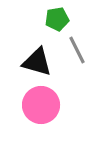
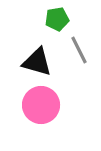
gray line: moved 2 px right
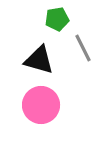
gray line: moved 4 px right, 2 px up
black triangle: moved 2 px right, 2 px up
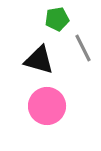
pink circle: moved 6 px right, 1 px down
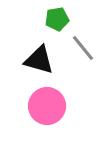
gray line: rotated 12 degrees counterclockwise
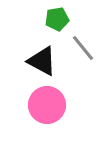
black triangle: moved 3 px right, 1 px down; rotated 12 degrees clockwise
pink circle: moved 1 px up
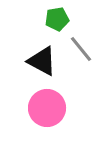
gray line: moved 2 px left, 1 px down
pink circle: moved 3 px down
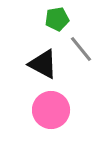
black triangle: moved 1 px right, 3 px down
pink circle: moved 4 px right, 2 px down
